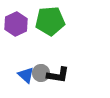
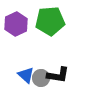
gray circle: moved 5 px down
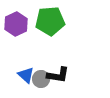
gray circle: moved 1 px down
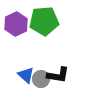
green pentagon: moved 6 px left
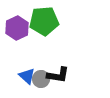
purple hexagon: moved 1 px right, 4 px down
blue triangle: moved 1 px right, 1 px down
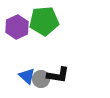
purple hexagon: moved 1 px up
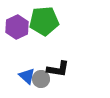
black L-shape: moved 6 px up
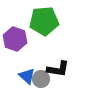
purple hexagon: moved 2 px left, 12 px down; rotated 15 degrees counterclockwise
